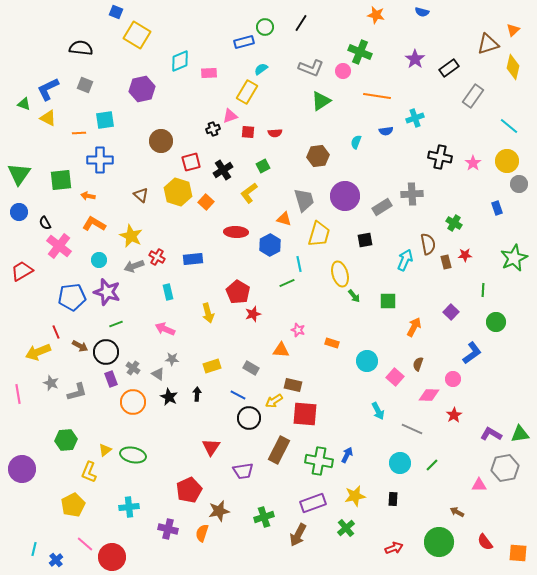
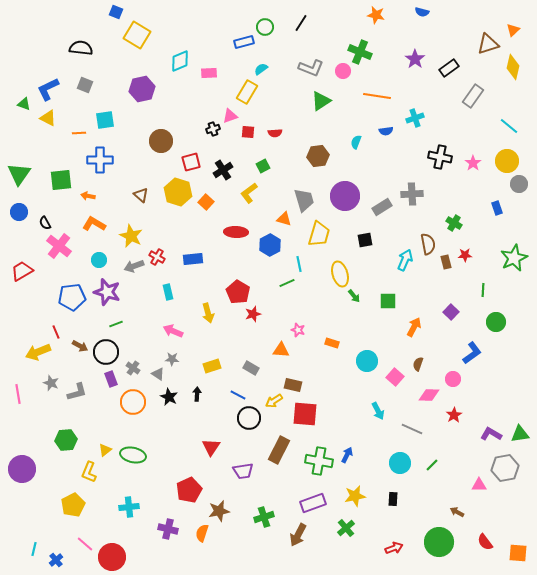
pink arrow at (165, 329): moved 8 px right, 2 px down
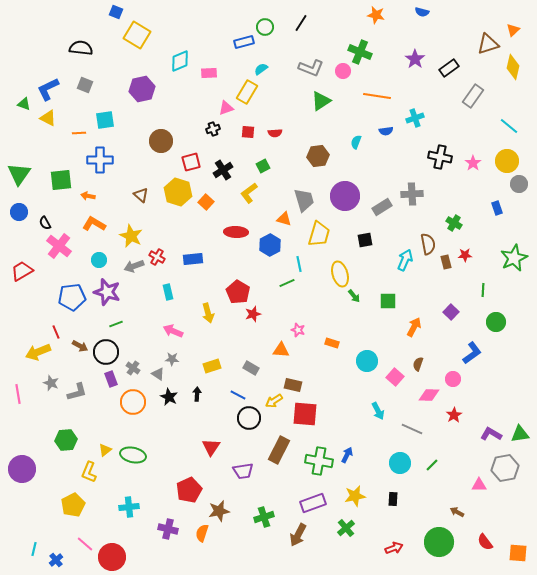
pink triangle at (230, 116): moved 4 px left, 8 px up
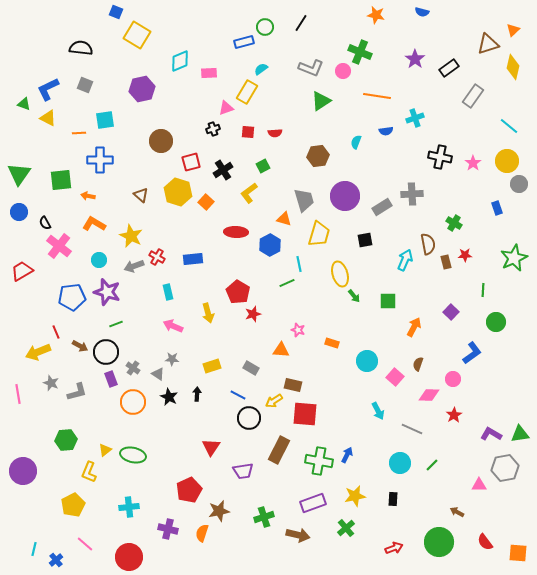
pink arrow at (173, 331): moved 5 px up
purple circle at (22, 469): moved 1 px right, 2 px down
brown arrow at (298, 535): rotated 105 degrees counterclockwise
red circle at (112, 557): moved 17 px right
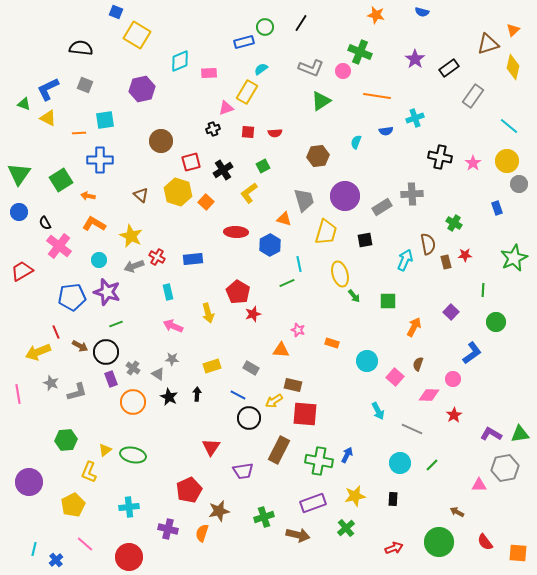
green square at (61, 180): rotated 25 degrees counterclockwise
yellow trapezoid at (319, 234): moved 7 px right, 2 px up
purple circle at (23, 471): moved 6 px right, 11 px down
